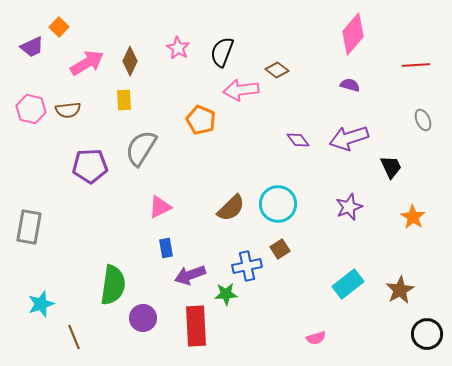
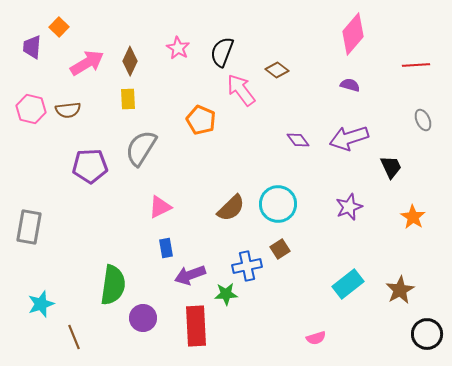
purple trapezoid at (32, 47): rotated 120 degrees clockwise
pink arrow at (241, 90): rotated 60 degrees clockwise
yellow rectangle at (124, 100): moved 4 px right, 1 px up
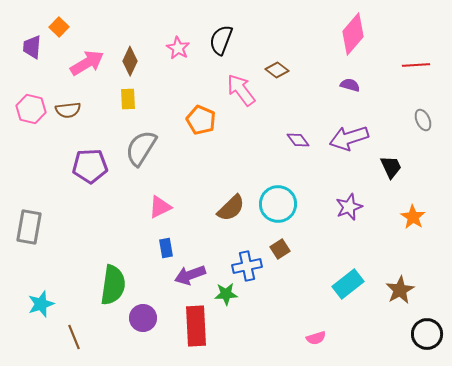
black semicircle at (222, 52): moved 1 px left, 12 px up
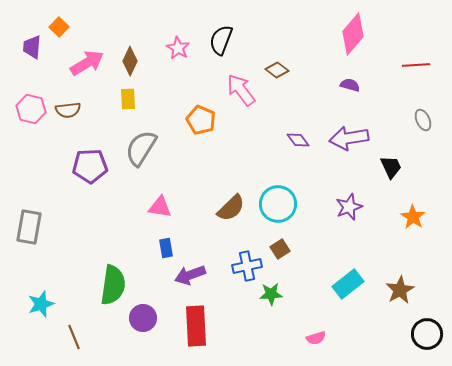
purple arrow at (349, 138): rotated 9 degrees clockwise
pink triangle at (160, 207): rotated 35 degrees clockwise
green star at (226, 294): moved 45 px right
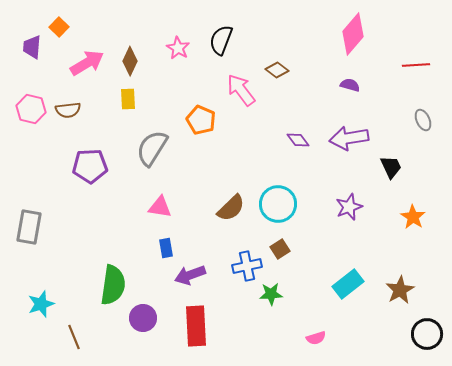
gray semicircle at (141, 148): moved 11 px right
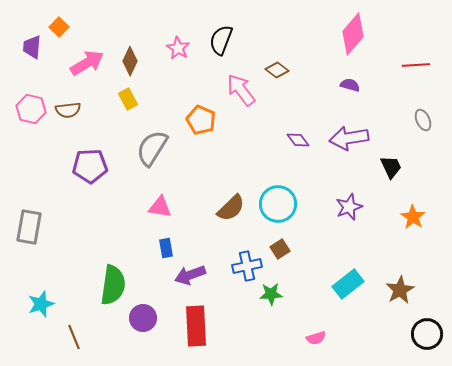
yellow rectangle at (128, 99): rotated 25 degrees counterclockwise
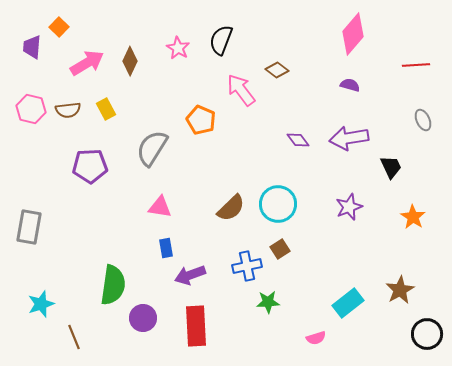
yellow rectangle at (128, 99): moved 22 px left, 10 px down
cyan rectangle at (348, 284): moved 19 px down
green star at (271, 294): moved 3 px left, 8 px down
